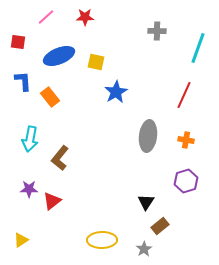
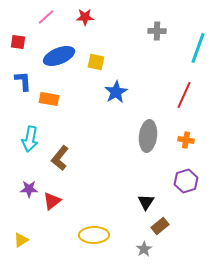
orange rectangle: moved 1 px left, 2 px down; rotated 42 degrees counterclockwise
yellow ellipse: moved 8 px left, 5 px up
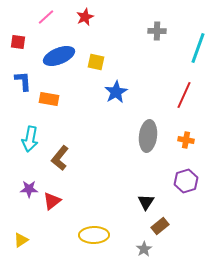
red star: rotated 24 degrees counterclockwise
